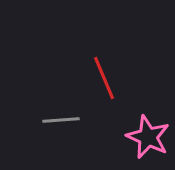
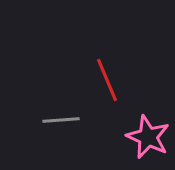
red line: moved 3 px right, 2 px down
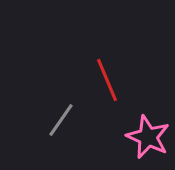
gray line: rotated 51 degrees counterclockwise
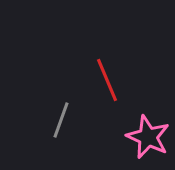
gray line: rotated 15 degrees counterclockwise
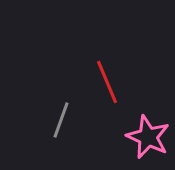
red line: moved 2 px down
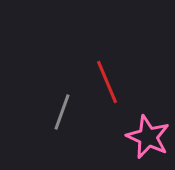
gray line: moved 1 px right, 8 px up
